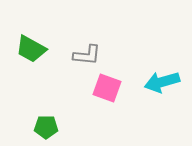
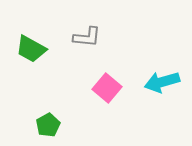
gray L-shape: moved 18 px up
pink square: rotated 20 degrees clockwise
green pentagon: moved 2 px right, 2 px up; rotated 30 degrees counterclockwise
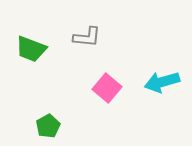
green trapezoid: rotated 8 degrees counterclockwise
green pentagon: moved 1 px down
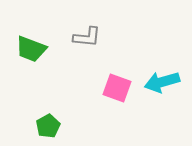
pink square: moved 10 px right; rotated 20 degrees counterclockwise
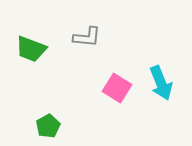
cyan arrow: moved 1 px left, 1 px down; rotated 96 degrees counterclockwise
pink square: rotated 12 degrees clockwise
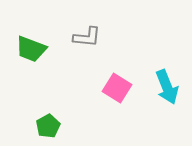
cyan arrow: moved 6 px right, 4 px down
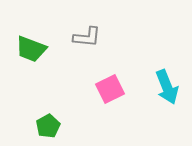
pink square: moved 7 px left, 1 px down; rotated 32 degrees clockwise
